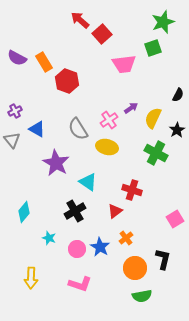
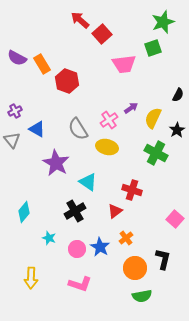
orange rectangle: moved 2 px left, 2 px down
pink square: rotated 18 degrees counterclockwise
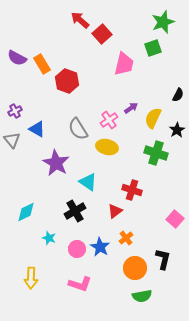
pink trapezoid: rotated 70 degrees counterclockwise
green cross: rotated 10 degrees counterclockwise
cyan diamond: moved 2 px right; rotated 25 degrees clockwise
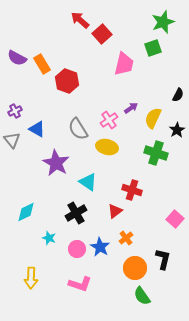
black cross: moved 1 px right, 2 px down
green semicircle: rotated 66 degrees clockwise
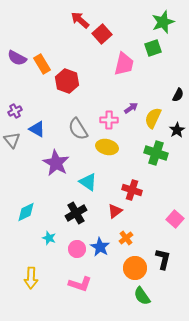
pink cross: rotated 36 degrees clockwise
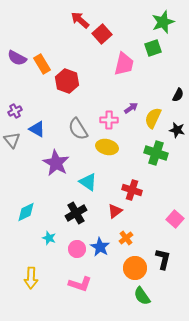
black star: rotated 28 degrees counterclockwise
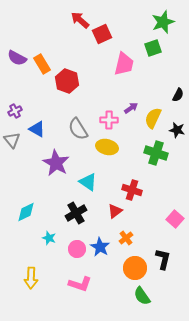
red square: rotated 18 degrees clockwise
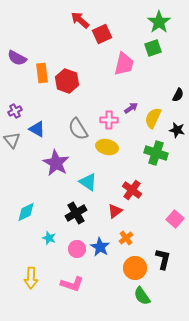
green star: moved 4 px left; rotated 15 degrees counterclockwise
orange rectangle: moved 9 px down; rotated 24 degrees clockwise
red cross: rotated 18 degrees clockwise
pink L-shape: moved 8 px left
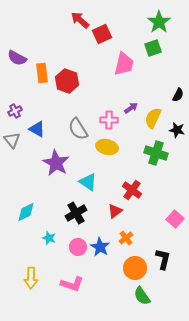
pink circle: moved 1 px right, 2 px up
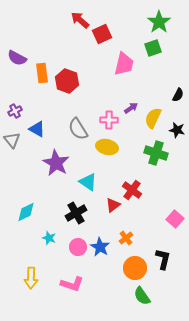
red triangle: moved 2 px left, 6 px up
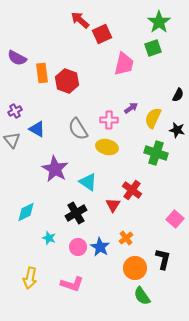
purple star: moved 1 px left, 6 px down
red triangle: rotated 21 degrees counterclockwise
yellow arrow: moved 1 px left; rotated 10 degrees clockwise
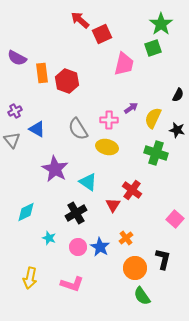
green star: moved 2 px right, 2 px down
